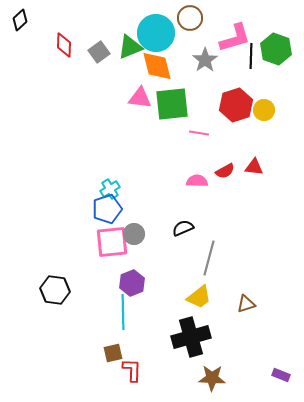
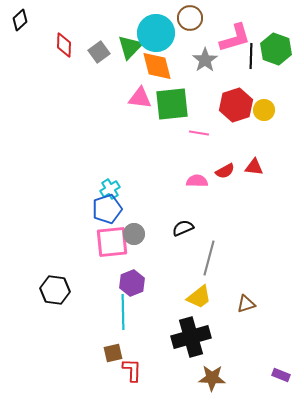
green triangle: rotated 24 degrees counterclockwise
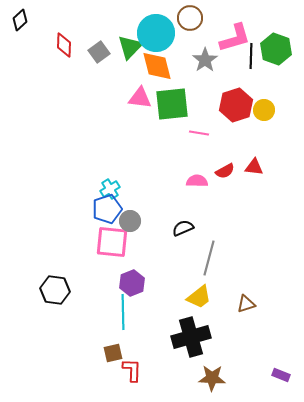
gray circle: moved 4 px left, 13 px up
pink square: rotated 12 degrees clockwise
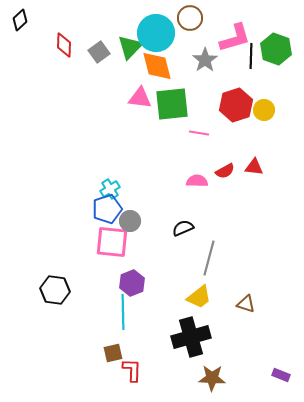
brown triangle: rotated 36 degrees clockwise
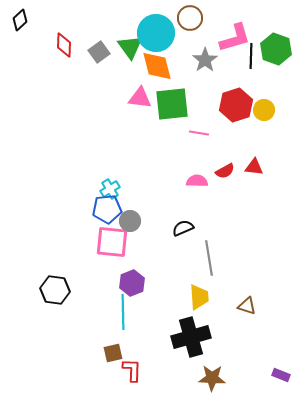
green triangle: rotated 20 degrees counterclockwise
blue pentagon: rotated 12 degrees clockwise
gray line: rotated 24 degrees counterclockwise
yellow trapezoid: rotated 56 degrees counterclockwise
brown triangle: moved 1 px right, 2 px down
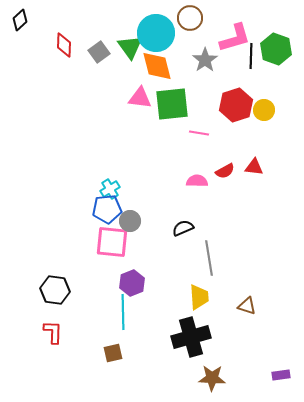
red L-shape: moved 79 px left, 38 px up
purple rectangle: rotated 30 degrees counterclockwise
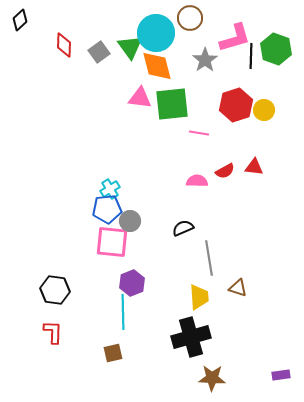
brown triangle: moved 9 px left, 18 px up
